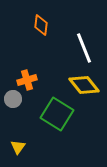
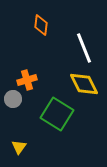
yellow diamond: moved 1 px up; rotated 12 degrees clockwise
yellow triangle: moved 1 px right
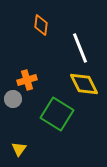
white line: moved 4 px left
yellow triangle: moved 2 px down
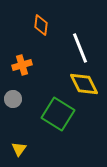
orange cross: moved 5 px left, 15 px up
green square: moved 1 px right
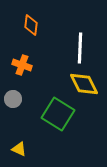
orange diamond: moved 10 px left
white line: rotated 24 degrees clockwise
orange cross: rotated 36 degrees clockwise
yellow triangle: rotated 42 degrees counterclockwise
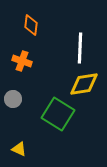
orange cross: moved 4 px up
yellow diamond: rotated 72 degrees counterclockwise
